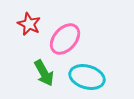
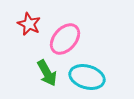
green arrow: moved 3 px right
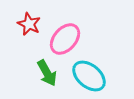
cyan ellipse: moved 2 px right, 1 px up; rotated 24 degrees clockwise
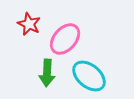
green arrow: rotated 32 degrees clockwise
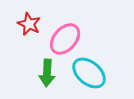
cyan ellipse: moved 3 px up
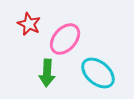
cyan ellipse: moved 9 px right
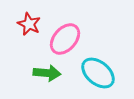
green arrow: rotated 88 degrees counterclockwise
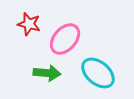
red star: rotated 10 degrees counterclockwise
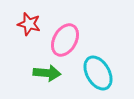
pink ellipse: moved 1 px down; rotated 12 degrees counterclockwise
cyan ellipse: rotated 20 degrees clockwise
